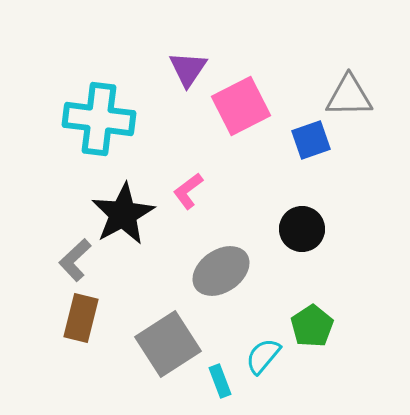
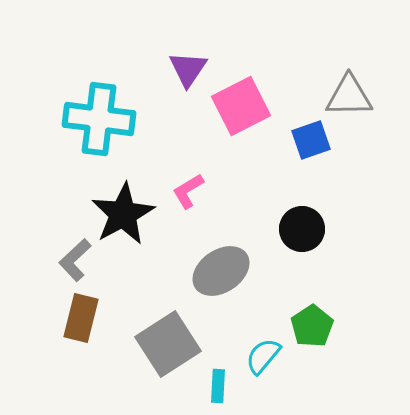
pink L-shape: rotated 6 degrees clockwise
cyan rectangle: moved 2 px left, 5 px down; rotated 24 degrees clockwise
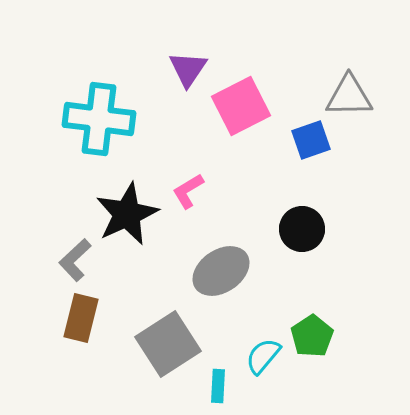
black star: moved 4 px right; rotated 4 degrees clockwise
green pentagon: moved 10 px down
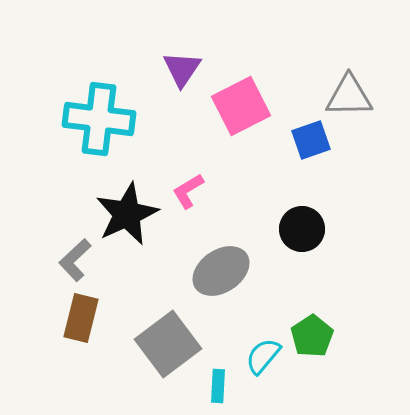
purple triangle: moved 6 px left
gray square: rotated 4 degrees counterclockwise
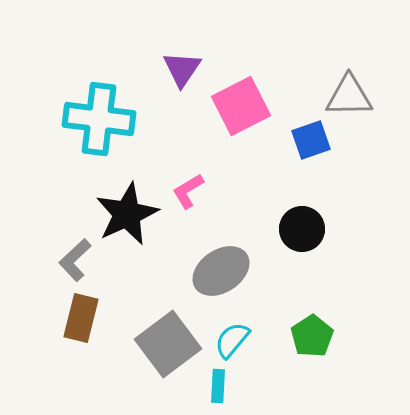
cyan semicircle: moved 31 px left, 16 px up
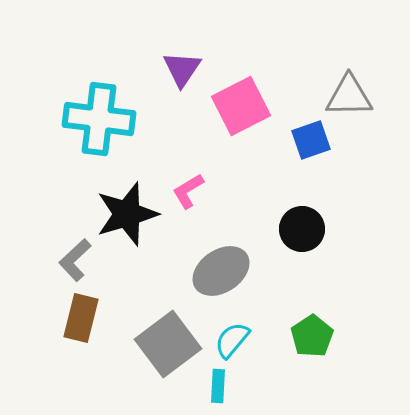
black star: rotated 8 degrees clockwise
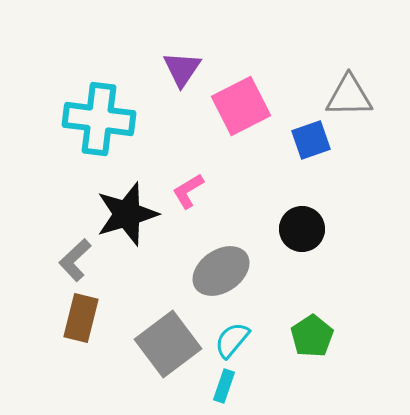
cyan rectangle: moved 6 px right; rotated 16 degrees clockwise
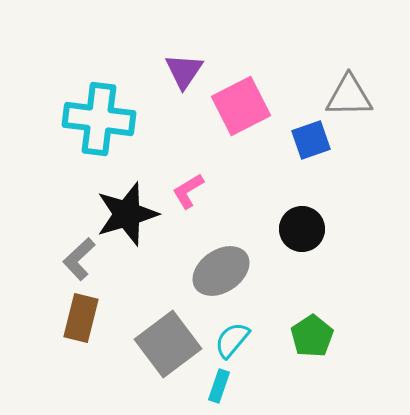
purple triangle: moved 2 px right, 2 px down
gray L-shape: moved 4 px right, 1 px up
cyan rectangle: moved 5 px left
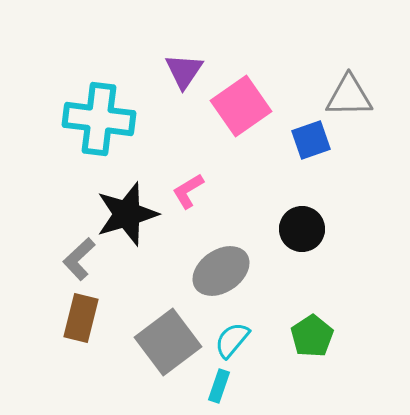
pink square: rotated 8 degrees counterclockwise
gray square: moved 2 px up
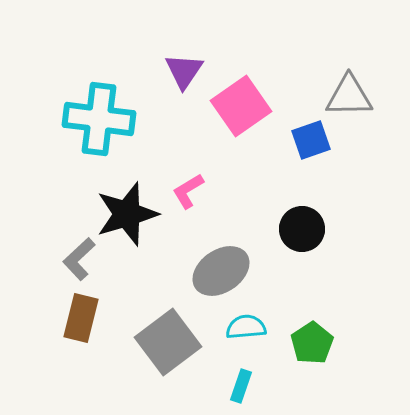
green pentagon: moved 7 px down
cyan semicircle: moved 14 px right, 13 px up; rotated 45 degrees clockwise
cyan rectangle: moved 22 px right
